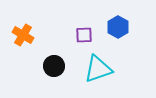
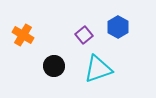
purple square: rotated 36 degrees counterclockwise
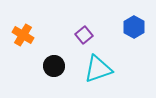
blue hexagon: moved 16 px right
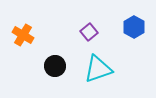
purple square: moved 5 px right, 3 px up
black circle: moved 1 px right
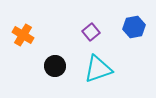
blue hexagon: rotated 20 degrees clockwise
purple square: moved 2 px right
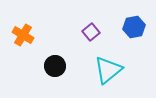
cyan triangle: moved 10 px right, 1 px down; rotated 20 degrees counterclockwise
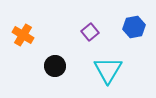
purple square: moved 1 px left
cyan triangle: rotated 20 degrees counterclockwise
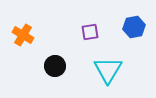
purple square: rotated 30 degrees clockwise
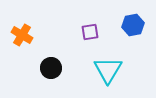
blue hexagon: moved 1 px left, 2 px up
orange cross: moved 1 px left
black circle: moved 4 px left, 2 px down
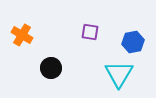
blue hexagon: moved 17 px down
purple square: rotated 18 degrees clockwise
cyan triangle: moved 11 px right, 4 px down
